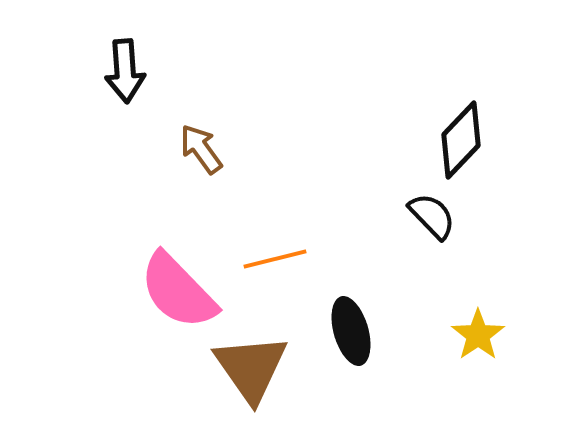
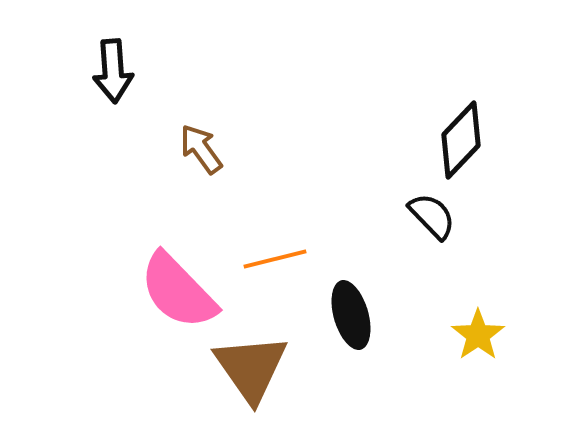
black arrow: moved 12 px left
black ellipse: moved 16 px up
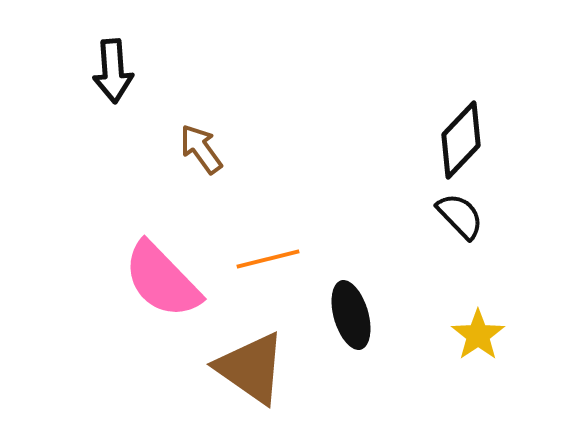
black semicircle: moved 28 px right
orange line: moved 7 px left
pink semicircle: moved 16 px left, 11 px up
brown triangle: rotated 20 degrees counterclockwise
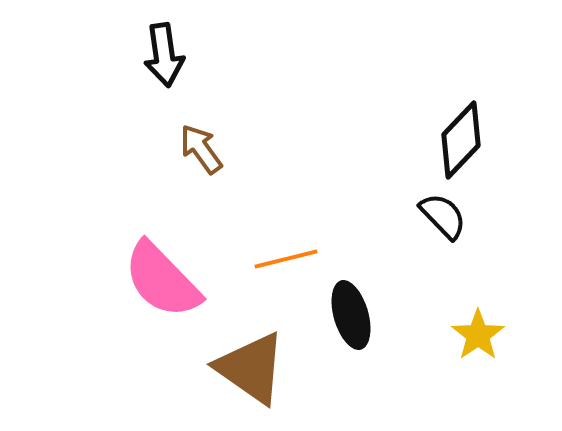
black arrow: moved 51 px right, 16 px up; rotated 4 degrees counterclockwise
black semicircle: moved 17 px left
orange line: moved 18 px right
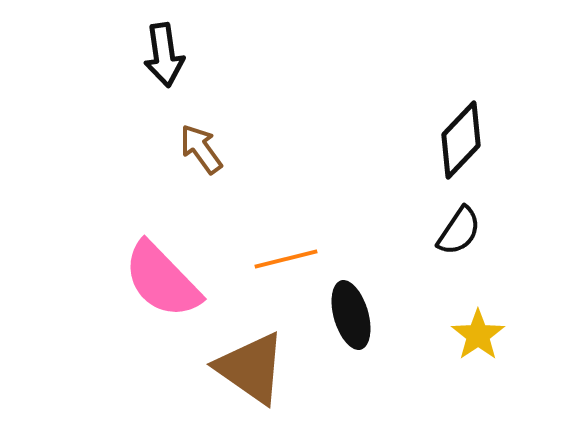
black semicircle: moved 16 px right, 15 px down; rotated 78 degrees clockwise
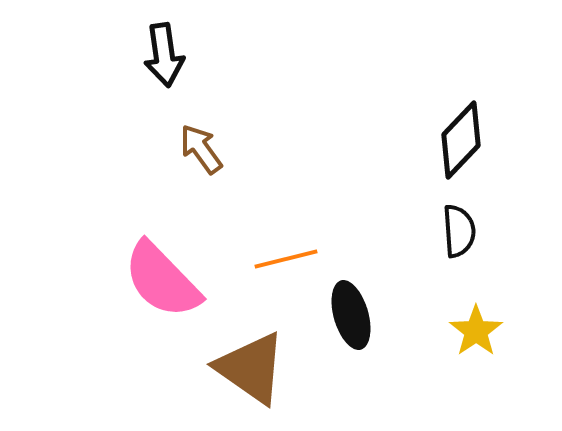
black semicircle: rotated 38 degrees counterclockwise
yellow star: moved 2 px left, 4 px up
